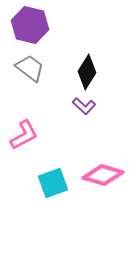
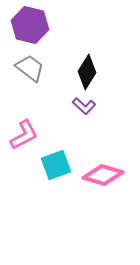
cyan square: moved 3 px right, 18 px up
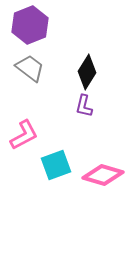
purple hexagon: rotated 24 degrees clockwise
purple L-shape: rotated 60 degrees clockwise
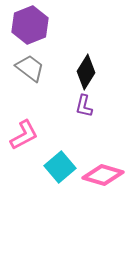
black diamond: moved 1 px left
cyan square: moved 4 px right, 2 px down; rotated 20 degrees counterclockwise
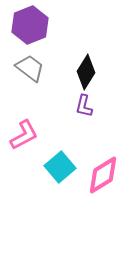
pink diamond: rotated 48 degrees counterclockwise
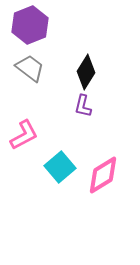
purple L-shape: moved 1 px left
